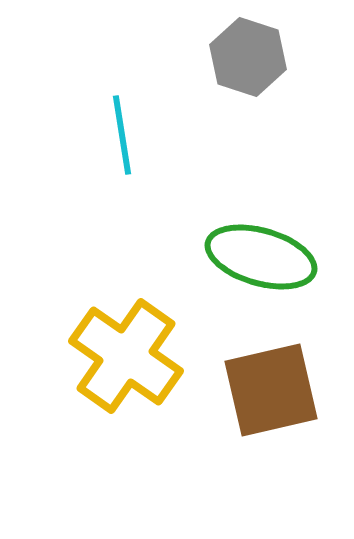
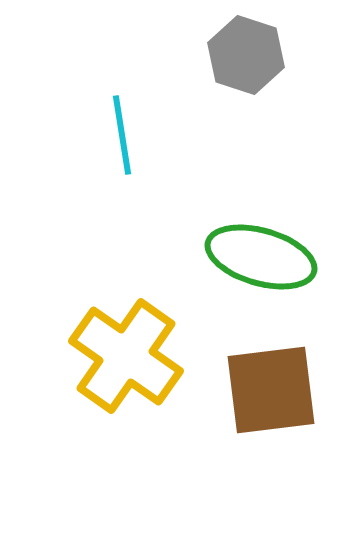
gray hexagon: moved 2 px left, 2 px up
brown square: rotated 6 degrees clockwise
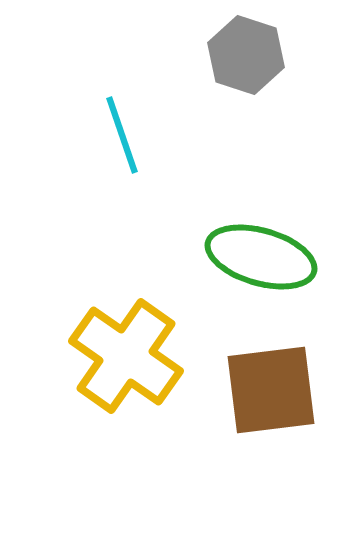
cyan line: rotated 10 degrees counterclockwise
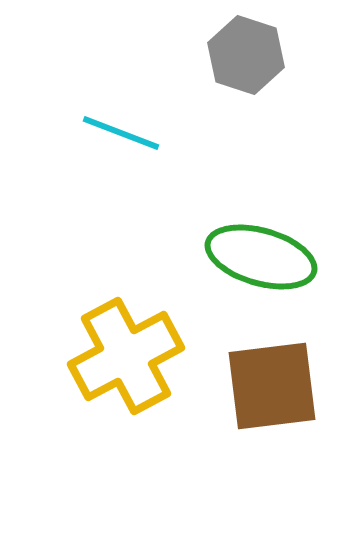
cyan line: moved 1 px left, 2 px up; rotated 50 degrees counterclockwise
yellow cross: rotated 27 degrees clockwise
brown square: moved 1 px right, 4 px up
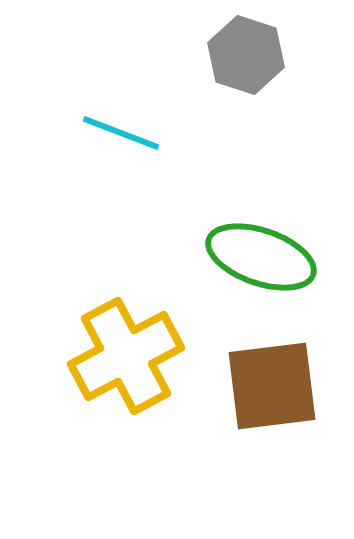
green ellipse: rotated 3 degrees clockwise
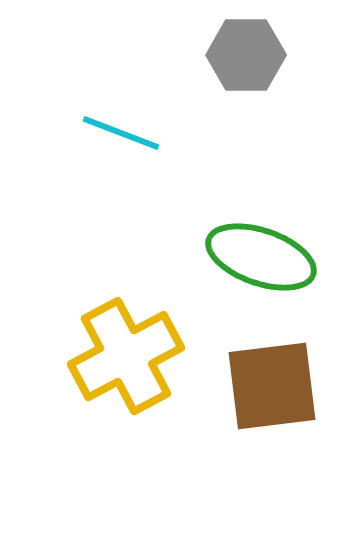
gray hexagon: rotated 18 degrees counterclockwise
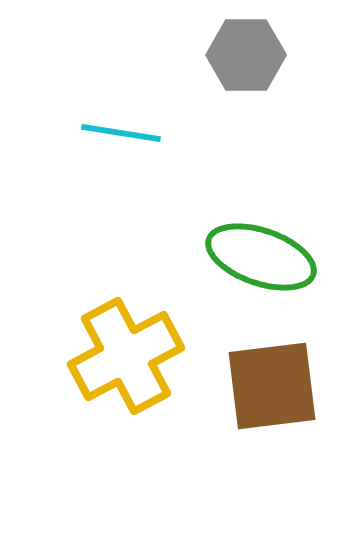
cyan line: rotated 12 degrees counterclockwise
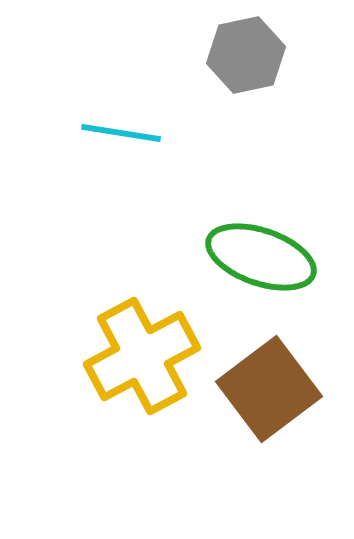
gray hexagon: rotated 12 degrees counterclockwise
yellow cross: moved 16 px right
brown square: moved 3 px left, 3 px down; rotated 30 degrees counterclockwise
